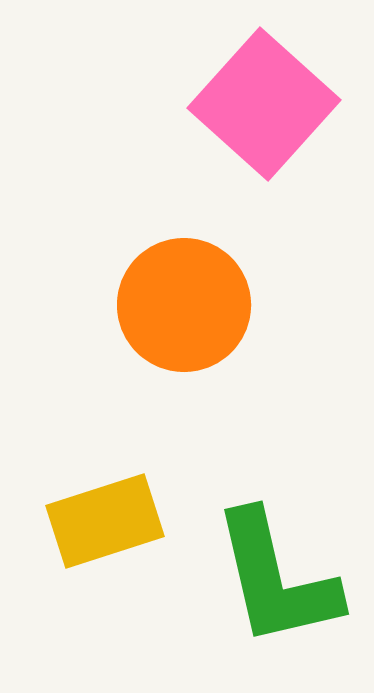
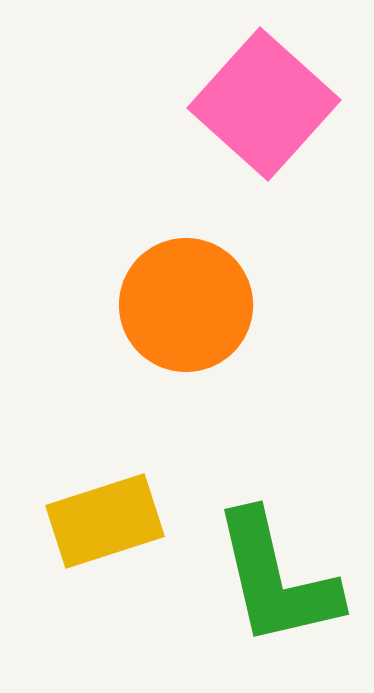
orange circle: moved 2 px right
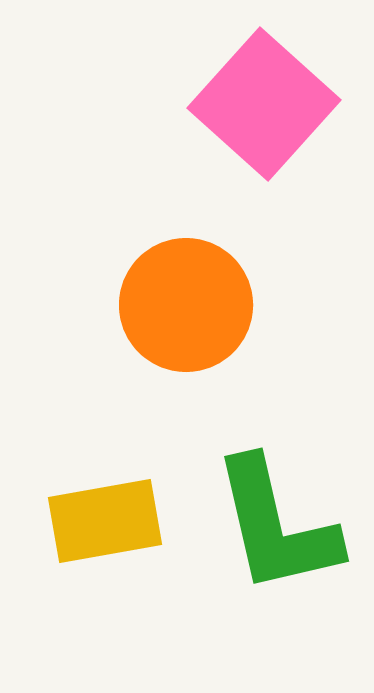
yellow rectangle: rotated 8 degrees clockwise
green L-shape: moved 53 px up
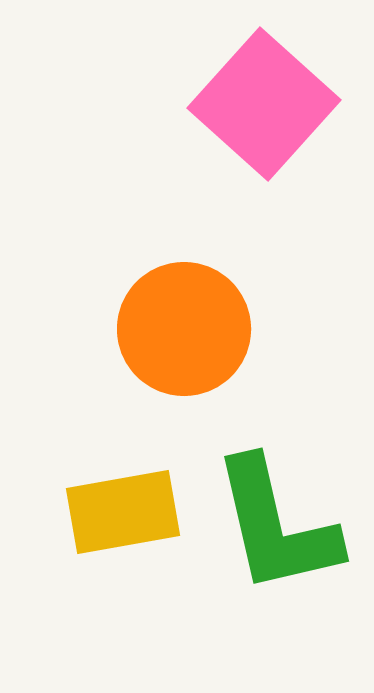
orange circle: moved 2 px left, 24 px down
yellow rectangle: moved 18 px right, 9 px up
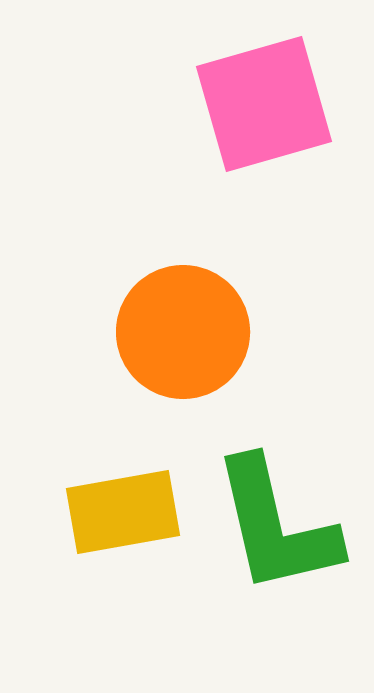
pink square: rotated 32 degrees clockwise
orange circle: moved 1 px left, 3 px down
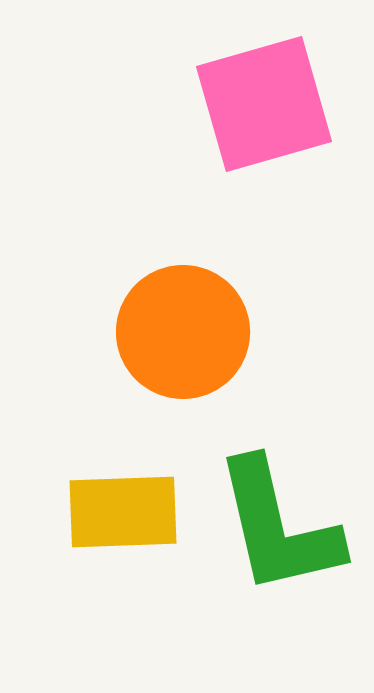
yellow rectangle: rotated 8 degrees clockwise
green L-shape: moved 2 px right, 1 px down
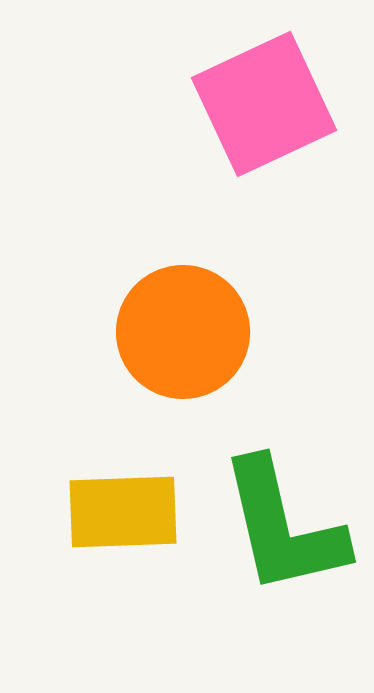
pink square: rotated 9 degrees counterclockwise
green L-shape: moved 5 px right
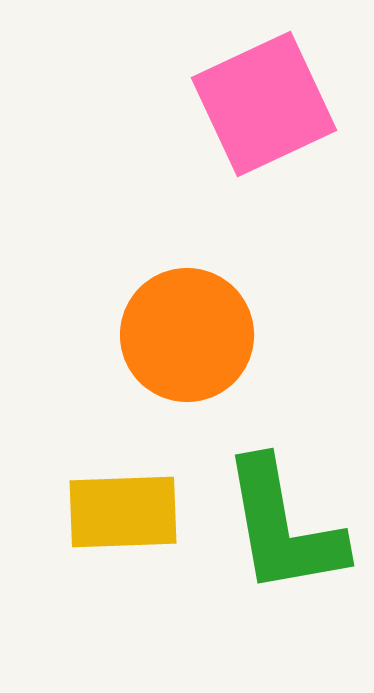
orange circle: moved 4 px right, 3 px down
green L-shape: rotated 3 degrees clockwise
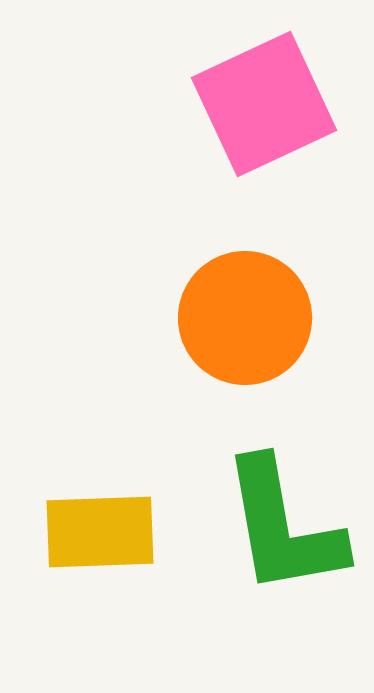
orange circle: moved 58 px right, 17 px up
yellow rectangle: moved 23 px left, 20 px down
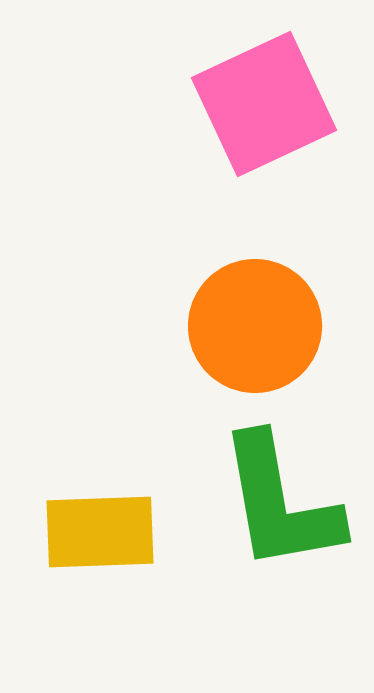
orange circle: moved 10 px right, 8 px down
green L-shape: moved 3 px left, 24 px up
